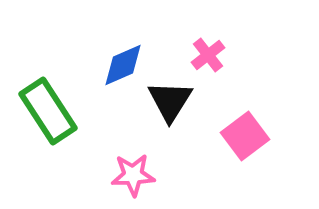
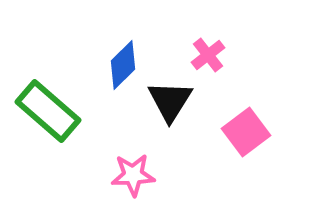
blue diamond: rotated 21 degrees counterclockwise
green rectangle: rotated 16 degrees counterclockwise
pink square: moved 1 px right, 4 px up
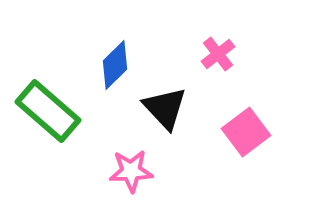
pink cross: moved 10 px right, 1 px up
blue diamond: moved 8 px left
black triangle: moved 5 px left, 7 px down; rotated 15 degrees counterclockwise
pink star: moved 2 px left, 4 px up
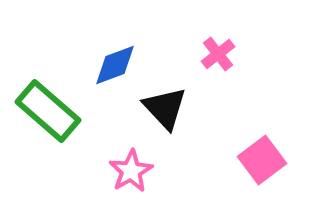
blue diamond: rotated 24 degrees clockwise
pink square: moved 16 px right, 28 px down
pink star: rotated 27 degrees counterclockwise
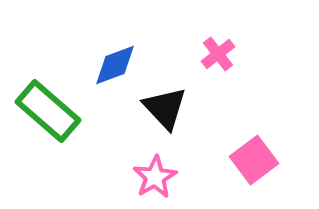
pink square: moved 8 px left
pink star: moved 24 px right, 6 px down
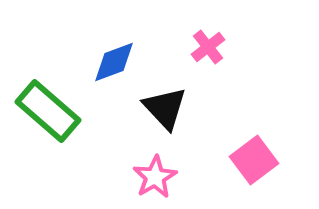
pink cross: moved 10 px left, 7 px up
blue diamond: moved 1 px left, 3 px up
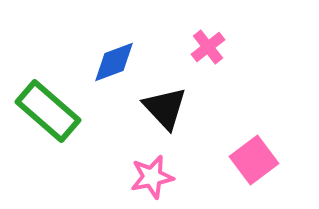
pink star: moved 3 px left; rotated 18 degrees clockwise
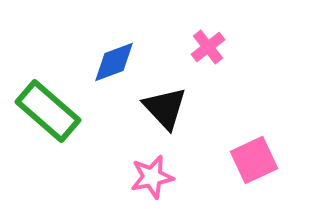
pink square: rotated 12 degrees clockwise
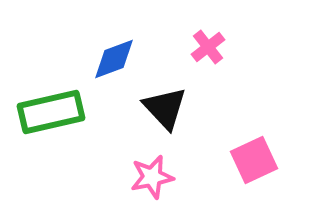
blue diamond: moved 3 px up
green rectangle: moved 3 px right, 1 px down; rotated 54 degrees counterclockwise
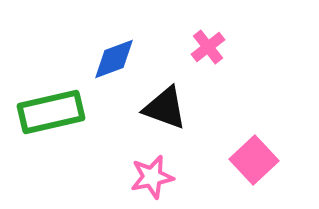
black triangle: rotated 27 degrees counterclockwise
pink square: rotated 18 degrees counterclockwise
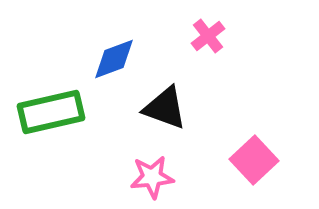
pink cross: moved 11 px up
pink star: rotated 6 degrees clockwise
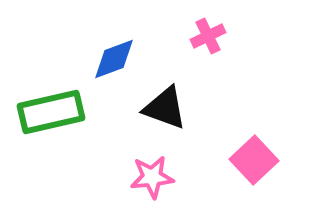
pink cross: rotated 12 degrees clockwise
